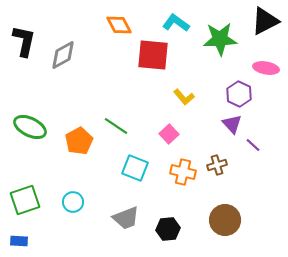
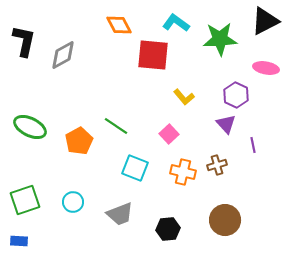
purple hexagon: moved 3 px left, 1 px down
purple triangle: moved 6 px left
purple line: rotated 35 degrees clockwise
gray trapezoid: moved 6 px left, 4 px up
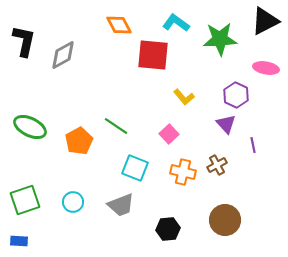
brown cross: rotated 12 degrees counterclockwise
gray trapezoid: moved 1 px right, 9 px up
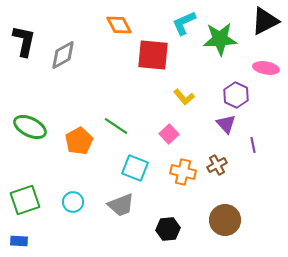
cyan L-shape: moved 8 px right; rotated 60 degrees counterclockwise
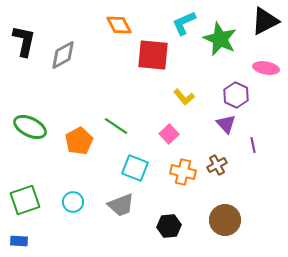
green star: rotated 28 degrees clockwise
black hexagon: moved 1 px right, 3 px up
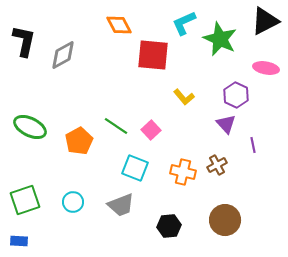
pink square: moved 18 px left, 4 px up
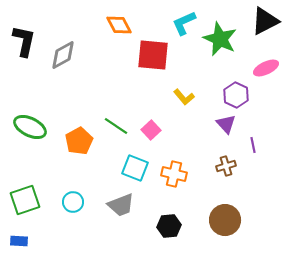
pink ellipse: rotated 35 degrees counterclockwise
brown cross: moved 9 px right, 1 px down; rotated 12 degrees clockwise
orange cross: moved 9 px left, 2 px down
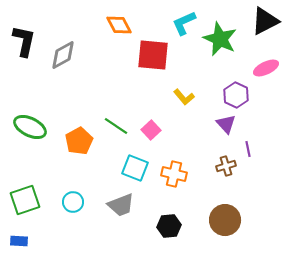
purple line: moved 5 px left, 4 px down
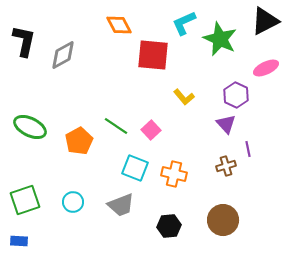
brown circle: moved 2 px left
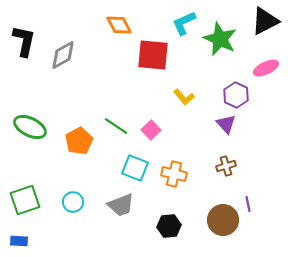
purple line: moved 55 px down
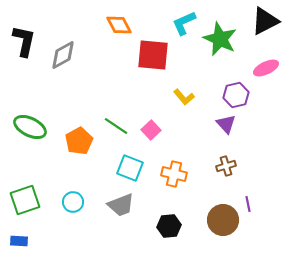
purple hexagon: rotated 20 degrees clockwise
cyan square: moved 5 px left
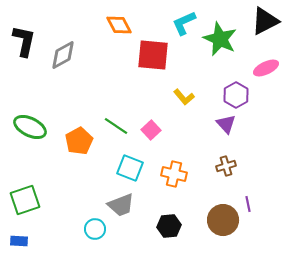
purple hexagon: rotated 15 degrees counterclockwise
cyan circle: moved 22 px right, 27 px down
